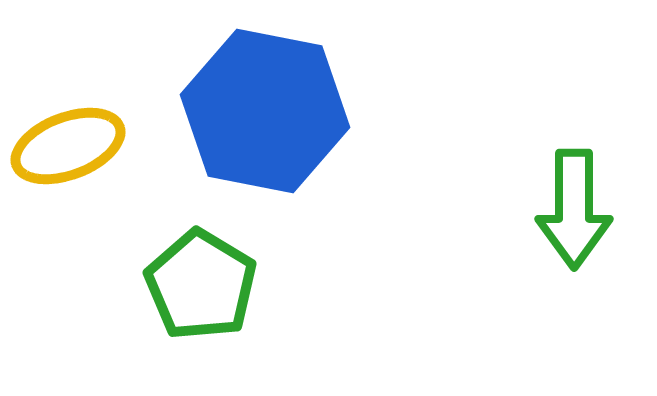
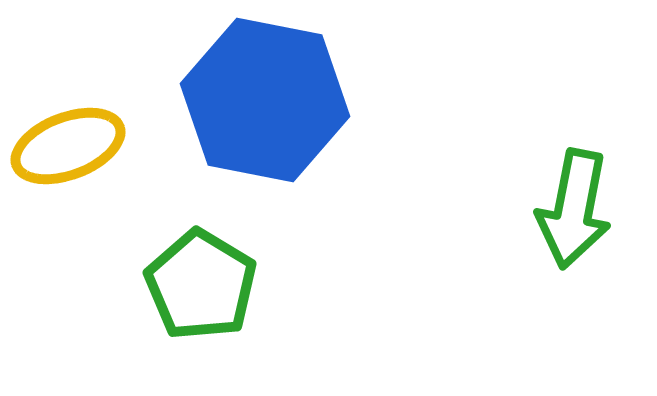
blue hexagon: moved 11 px up
green arrow: rotated 11 degrees clockwise
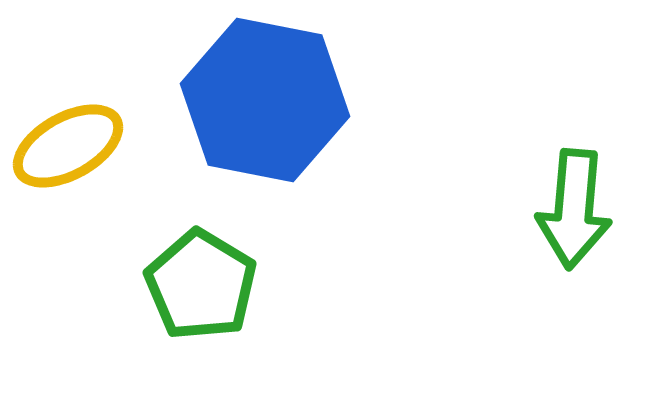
yellow ellipse: rotated 8 degrees counterclockwise
green arrow: rotated 6 degrees counterclockwise
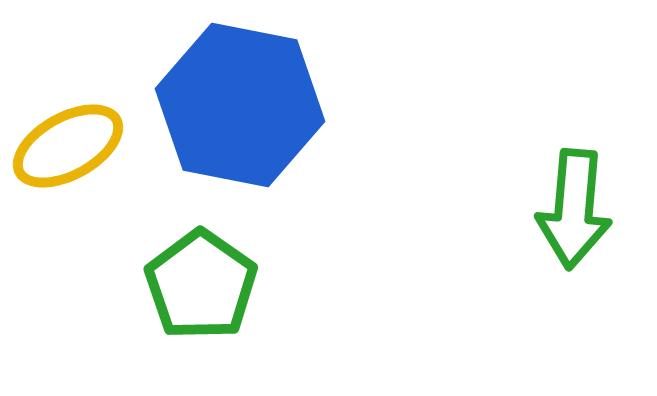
blue hexagon: moved 25 px left, 5 px down
green pentagon: rotated 4 degrees clockwise
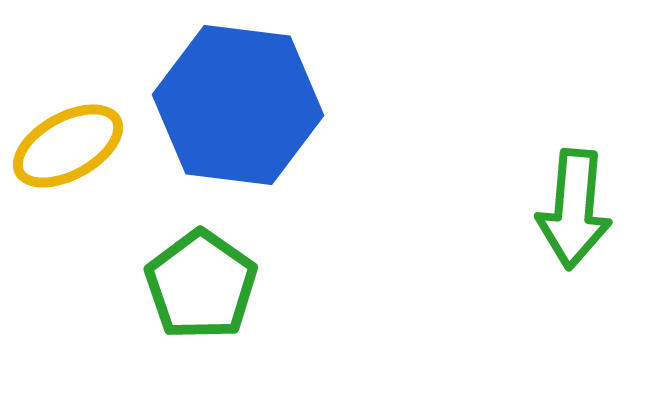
blue hexagon: moved 2 px left; rotated 4 degrees counterclockwise
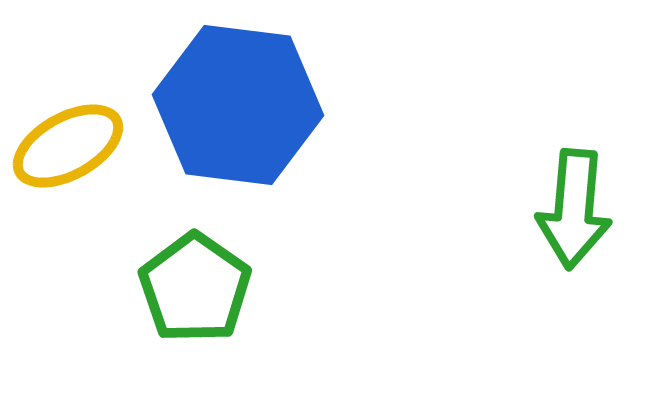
green pentagon: moved 6 px left, 3 px down
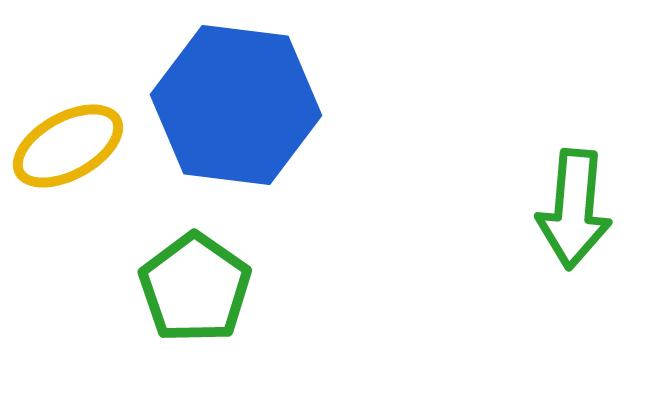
blue hexagon: moved 2 px left
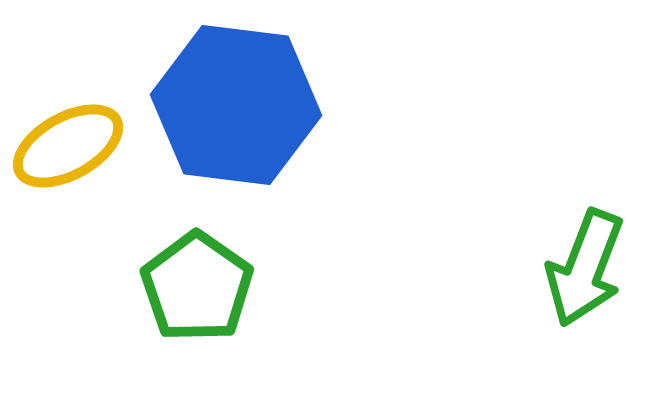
green arrow: moved 11 px right, 59 px down; rotated 16 degrees clockwise
green pentagon: moved 2 px right, 1 px up
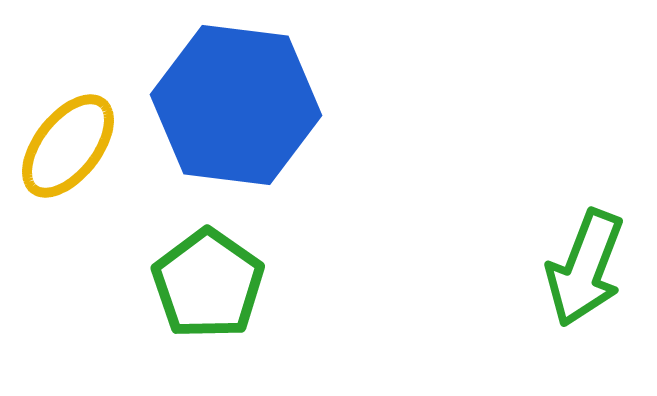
yellow ellipse: rotated 23 degrees counterclockwise
green pentagon: moved 11 px right, 3 px up
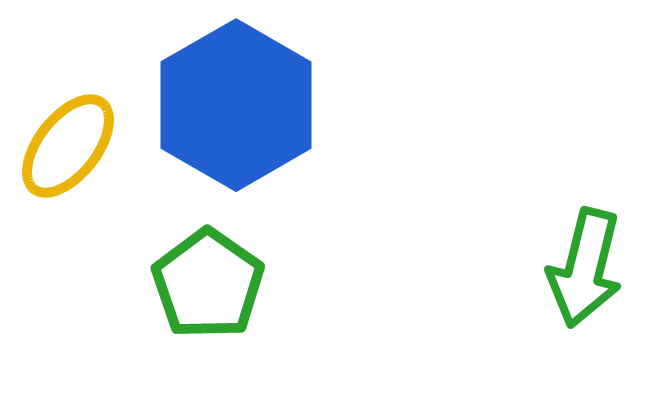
blue hexagon: rotated 23 degrees clockwise
green arrow: rotated 7 degrees counterclockwise
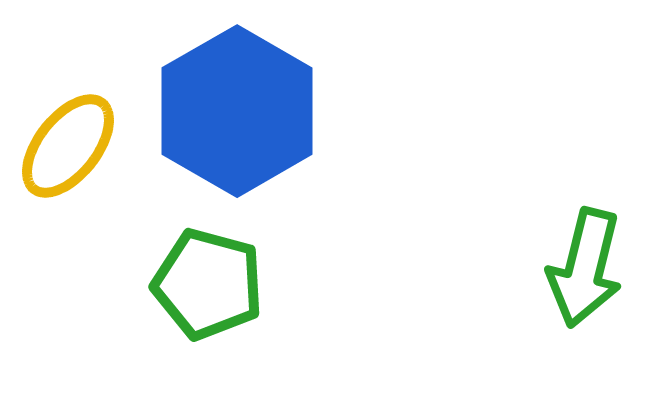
blue hexagon: moved 1 px right, 6 px down
green pentagon: rotated 20 degrees counterclockwise
